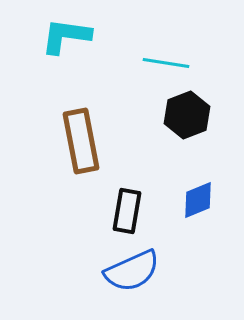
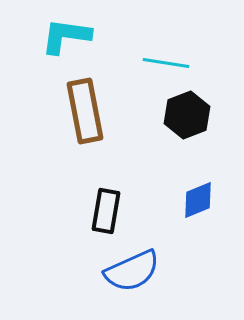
brown rectangle: moved 4 px right, 30 px up
black rectangle: moved 21 px left
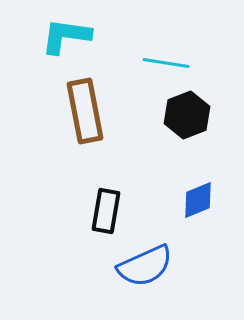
blue semicircle: moved 13 px right, 5 px up
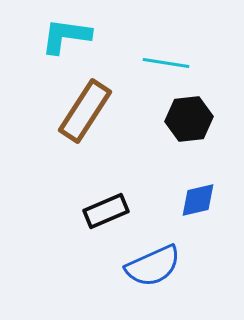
brown rectangle: rotated 44 degrees clockwise
black hexagon: moved 2 px right, 4 px down; rotated 15 degrees clockwise
blue diamond: rotated 9 degrees clockwise
black rectangle: rotated 57 degrees clockwise
blue semicircle: moved 8 px right
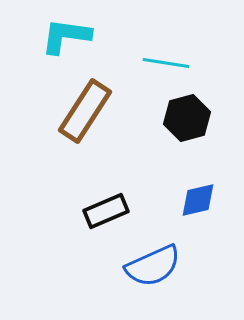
black hexagon: moved 2 px left, 1 px up; rotated 9 degrees counterclockwise
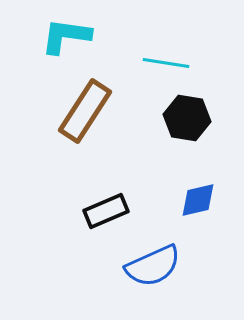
black hexagon: rotated 24 degrees clockwise
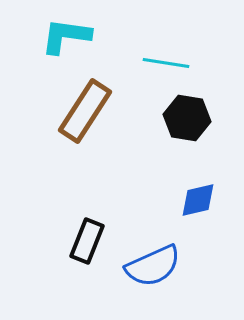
black rectangle: moved 19 px left, 30 px down; rotated 45 degrees counterclockwise
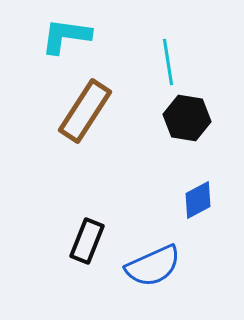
cyan line: moved 2 px right, 1 px up; rotated 72 degrees clockwise
blue diamond: rotated 15 degrees counterclockwise
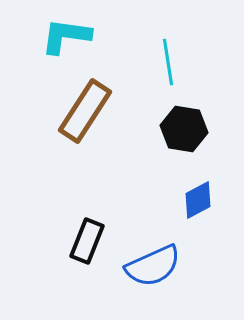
black hexagon: moved 3 px left, 11 px down
